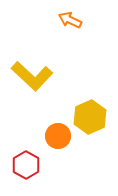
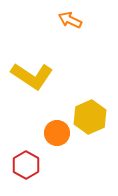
yellow L-shape: rotated 9 degrees counterclockwise
orange circle: moved 1 px left, 3 px up
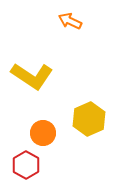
orange arrow: moved 1 px down
yellow hexagon: moved 1 px left, 2 px down
orange circle: moved 14 px left
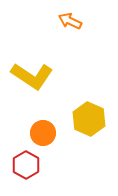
yellow hexagon: rotated 12 degrees counterclockwise
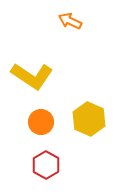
orange circle: moved 2 px left, 11 px up
red hexagon: moved 20 px right
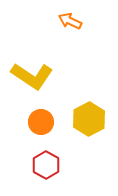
yellow hexagon: rotated 8 degrees clockwise
